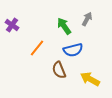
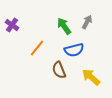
gray arrow: moved 3 px down
blue semicircle: moved 1 px right
yellow arrow: moved 1 px right, 2 px up; rotated 12 degrees clockwise
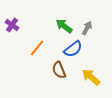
gray arrow: moved 6 px down
green arrow: rotated 18 degrees counterclockwise
blue semicircle: moved 1 px left, 1 px up; rotated 24 degrees counterclockwise
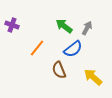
purple cross: rotated 16 degrees counterclockwise
yellow arrow: moved 2 px right
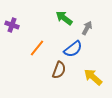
green arrow: moved 8 px up
brown semicircle: rotated 138 degrees counterclockwise
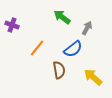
green arrow: moved 2 px left, 1 px up
brown semicircle: rotated 30 degrees counterclockwise
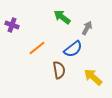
orange line: rotated 12 degrees clockwise
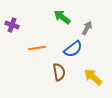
orange line: rotated 30 degrees clockwise
brown semicircle: moved 2 px down
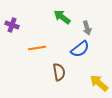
gray arrow: rotated 136 degrees clockwise
blue semicircle: moved 7 px right
yellow arrow: moved 6 px right, 6 px down
